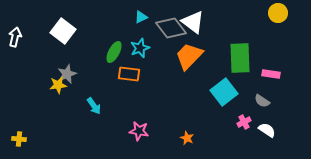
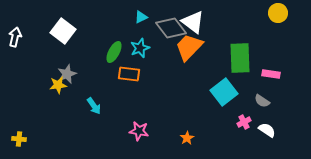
orange trapezoid: moved 9 px up
orange star: rotated 16 degrees clockwise
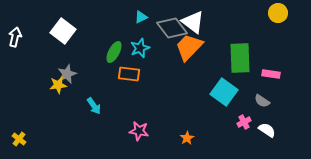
gray diamond: moved 1 px right
cyan square: rotated 16 degrees counterclockwise
yellow cross: rotated 32 degrees clockwise
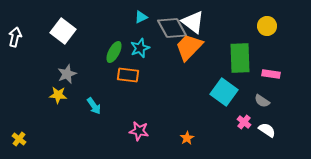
yellow circle: moved 11 px left, 13 px down
gray diamond: rotated 8 degrees clockwise
orange rectangle: moved 1 px left, 1 px down
yellow star: moved 10 px down; rotated 12 degrees clockwise
pink cross: rotated 24 degrees counterclockwise
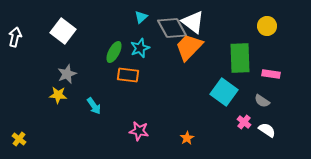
cyan triangle: rotated 16 degrees counterclockwise
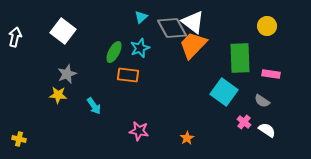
orange trapezoid: moved 4 px right, 2 px up
yellow cross: rotated 24 degrees counterclockwise
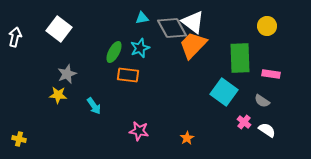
cyan triangle: moved 1 px right, 1 px down; rotated 32 degrees clockwise
white square: moved 4 px left, 2 px up
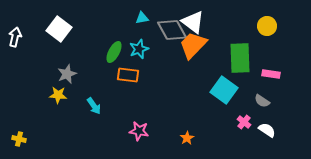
gray diamond: moved 2 px down
cyan star: moved 1 px left, 1 px down
cyan square: moved 2 px up
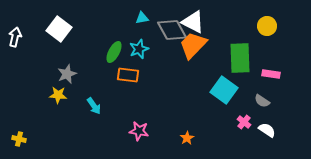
white triangle: rotated 10 degrees counterclockwise
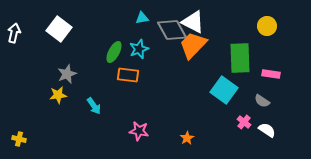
white arrow: moved 1 px left, 4 px up
yellow star: rotated 12 degrees counterclockwise
